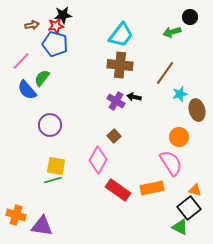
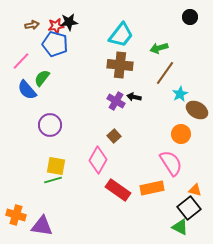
black star: moved 6 px right, 7 px down
green arrow: moved 13 px left, 16 px down
cyan star: rotated 14 degrees counterclockwise
brown ellipse: rotated 45 degrees counterclockwise
orange circle: moved 2 px right, 3 px up
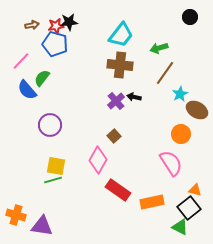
purple cross: rotated 18 degrees clockwise
orange rectangle: moved 14 px down
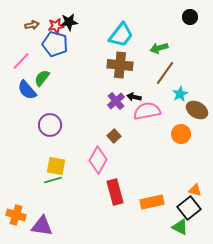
pink semicircle: moved 24 px left, 52 px up; rotated 68 degrees counterclockwise
red rectangle: moved 3 px left, 2 px down; rotated 40 degrees clockwise
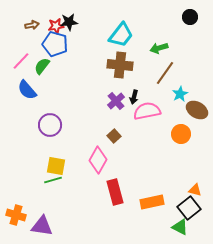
green semicircle: moved 12 px up
black arrow: rotated 88 degrees counterclockwise
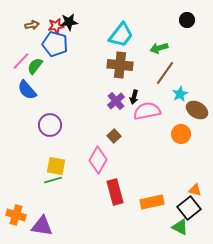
black circle: moved 3 px left, 3 px down
green semicircle: moved 7 px left
